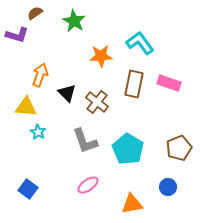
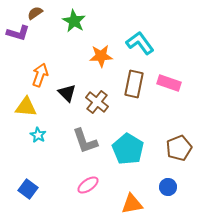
purple L-shape: moved 1 px right, 2 px up
cyan star: moved 3 px down
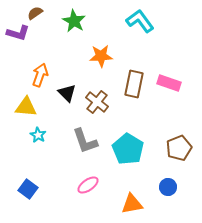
cyan L-shape: moved 22 px up
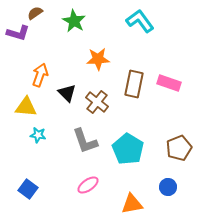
orange star: moved 3 px left, 3 px down
cyan star: rotated 21 degrees counterclockwise
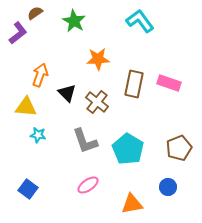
purple L-shape: rotated 55 degrees counterclockwise
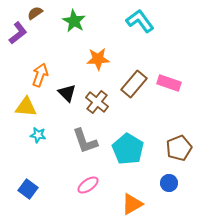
brown rectangle: rotated 28 degrees clockwise
blue circle: moved 1 px right, 4 px up
orange triangle: rotated 20 degrees counterclockwise
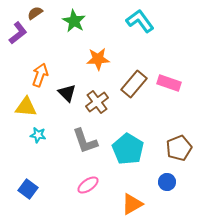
brown cross: rotated 15 degrees clockwise
blue circle: moved 2 px left, 1 px up
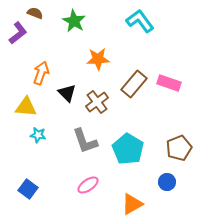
brown semicircle: rotated 56 degrees clockwise
orange arrow: moved 1 px right, 2 px up
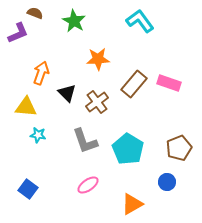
purple L-shape: rotated 15 degrees clockwise
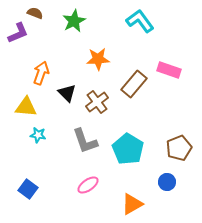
green star: rotated 15 degrees clockwise
pink rectangle: moved 13 px up
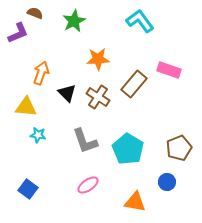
brown cross: moved 1 px right, 5 px up; rotated 20 degrees counterclockwise
orange triangle: moved 3 px right, 2 px up; rotated 40 degrees clockwise
